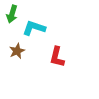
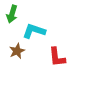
cyan L-shape: moved 3 px down
red L-shape: rotated 20 degrees counterclockwise
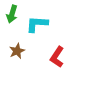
cyan L-shape: moved 3 px right, 7 px up; rotated 15 degrees counterclockwise
red L-shape: rotated 40 degrees clockwise
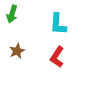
cyan L-shape: moved 21 px right; rotated 90 degrees counterclockwise
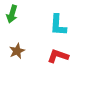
cyan L-shape: moved 1 px down
red L-shape: moved 1 px right, 1 px up; rotated 75 degrees clockwise
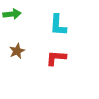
green arrow: rotated 114 degrees counterclockwise
red L-shape: moved 2 px left, 2 px down; rotated 15 degrees counterclockwise
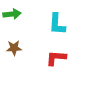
cyan L-shape: moved 1 px left, 1 px up
brown star: moved 3 px left, 3 px up; rotated 21 degrees clockwise
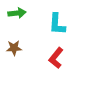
green arrow: moved 5 px right, 1 px up
red L-shape: rotated 55 degrees counterclockwise
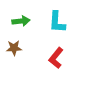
green arrow: moved 4 px right, 8 px down
cyan L-shape: moved 2 px up
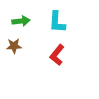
brown star: moved 2 px up
red L-shape: moved 1 px right, 3 px up
